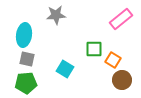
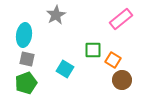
gray star: rotated 24 degrees counterclockwise
green square: moved 1 px left, 1 px down
green pentagon: rotated 15 degrees counterclockwise
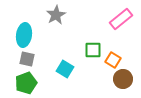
brown circle: moved 1 px right, 1 px up
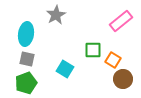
pink rectangle: moved 2 px down
cyan ellipse: moved 2 px right, 1 px up
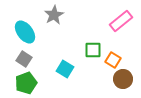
gray star: moved 2 px left
cyan ellipse: moved 1 px left, 2 px up; rotated 45 degrees counterclockwise
gray square: moved 3 px left; rotated 21 degrees clockwise
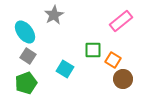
gray square: moved 4 px right, 3 px up
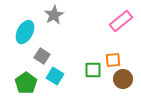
cyan ellipse: rotated 65 degrees clockwise
green square: moved 20 px down
gray square: moved 14 px right
orange square: rotated 35 degrees counterclockwise
cyan square: moved 10 px left, 7 px down
green pentagon: rotated 15 degrees counterclockwise
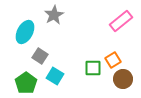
gray square: moved 2 px left
orange square: rotated 28 degrees counterclockwise
green square: moved 2 px up
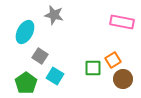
gray star: rotated 30 degrees counterclockwise
pink rectangle: moved 1 px right, 1 px down; rotated 50 degrees clockwise
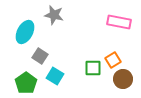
pink rectangle: moved 3 px left
